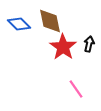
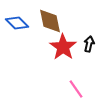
blue diamond: moved 2 px left, 1 px up
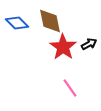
black arrow: rotated 49 degrees clockwise
pink line: moved 6 px left, 1 px up
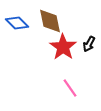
black arrow: rotated 147 degrees clockwise
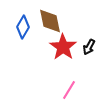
blue diamond: moved 6 px right, 4 px down; rotated 75 degrees clockwise
black arrow: moved 3 px down
pink line: moved 1 px left, 2 px down; rotated 66 degrees clockwise
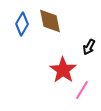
blue diamond: moved 1 px left, 3 px up
red star: moved 23 px down
pink line: moved 13 px right
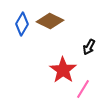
brown diamond: rotated 52 degrees counterclockwise
pink line: moved 1 px right, 1 px up
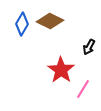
red star: moved 2 px left
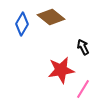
brown diamond: moved 1 px right, 4 px up; rotated 12 degrees clockwise
black arrow: moved 6 px left; rotated 126 degrees clockwise
red star: rotated 28 degrees clockwise
